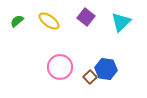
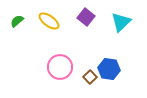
blue hexagon: moved 3 px right
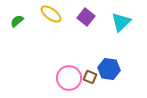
yellow ellipse: moved 2 px right, 7 px up
pink circle: moved 9 px right, 11 px down
brown square: rotated 24 degrees counterclockwise
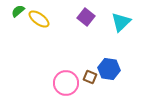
yellow ellipse: moved 12 px left, 5 px down
green semicircle: moved 1 px right, 10 px up
pink circle: moved 3 px left, 5 px down
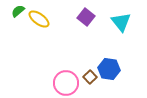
cyan triangle: rotated 25 degrees counterclockwise
brown square: rotated 24 degrees clockwise
